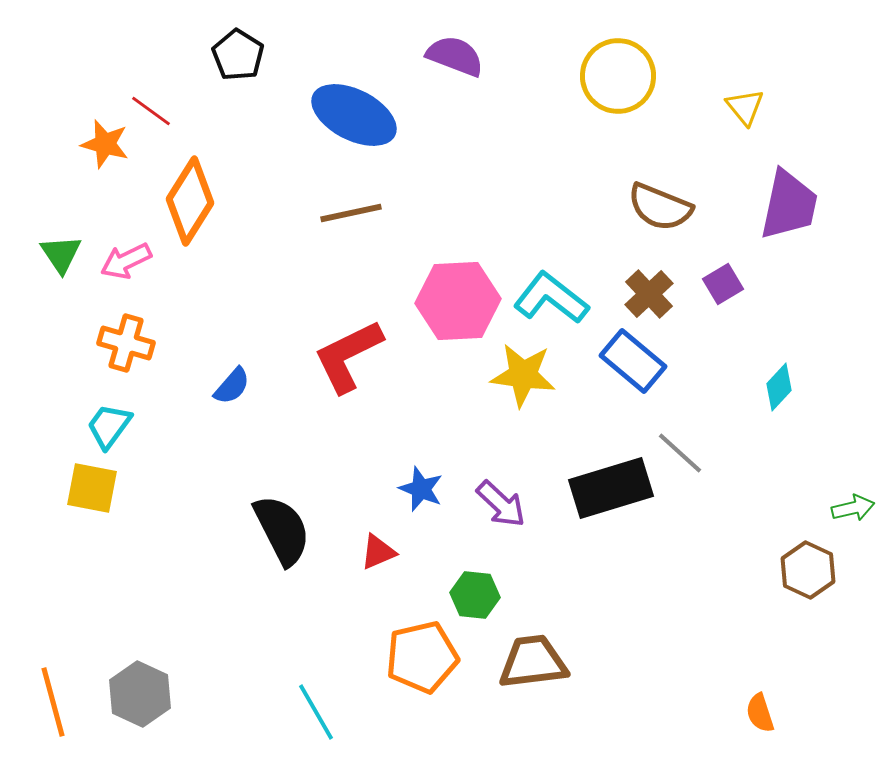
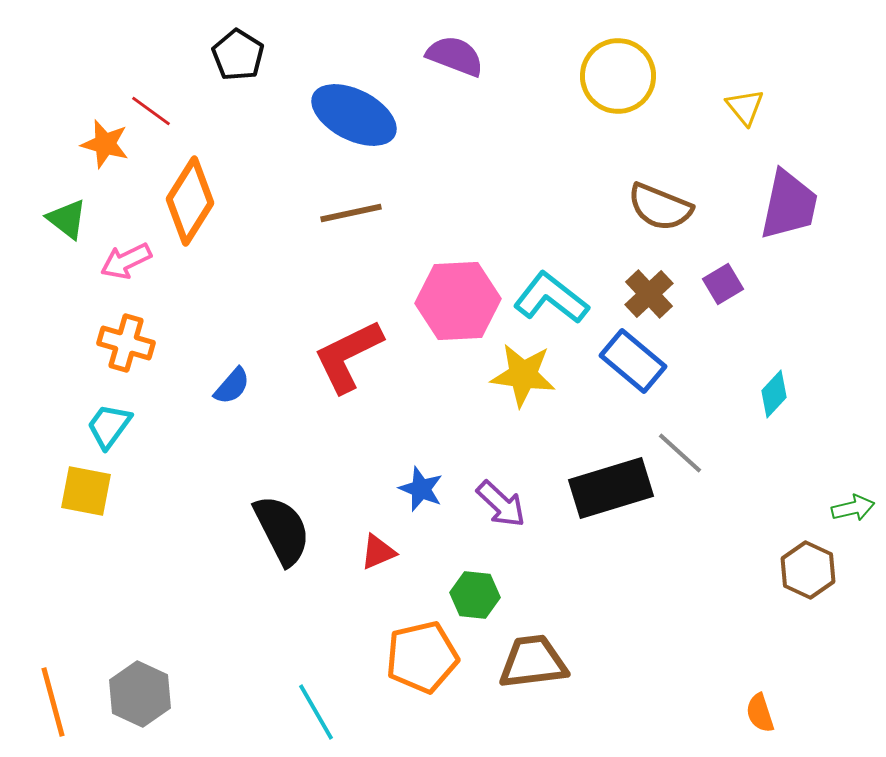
green triangle: moved 6 px right, 35 px up; rotated 18 degrees counterclockwise
cyan diamond: moved 5 px left, 7 px down
yellow square: moved 6 px left, 3 px down
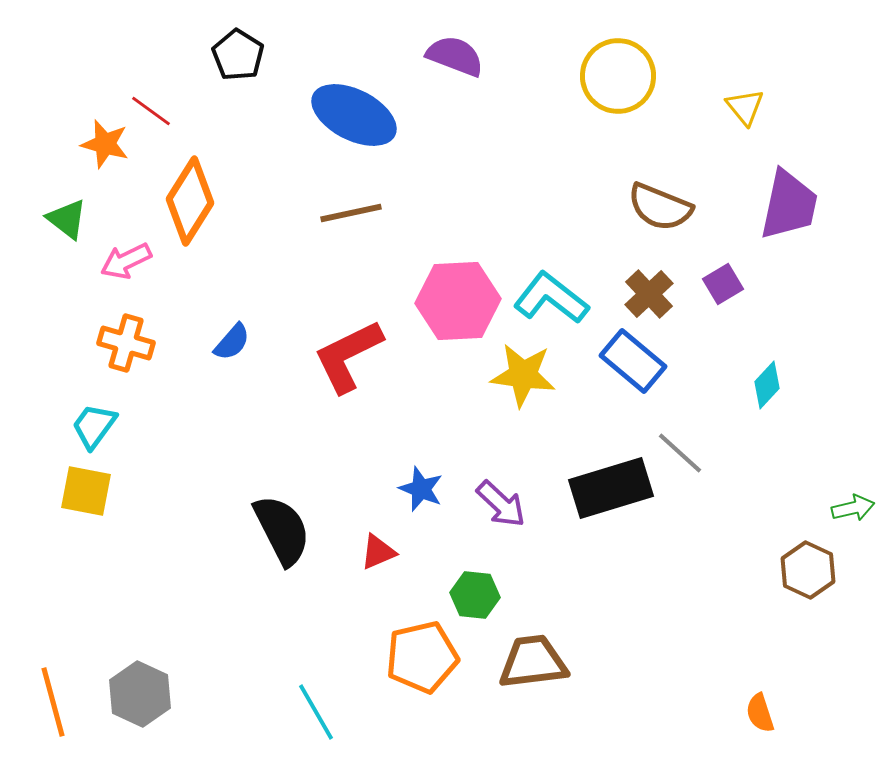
blue semicircle: moved 44 px up
cyan diamond: moved 7 px left, 9 px up
cyan trapezoid: moved 15 px left
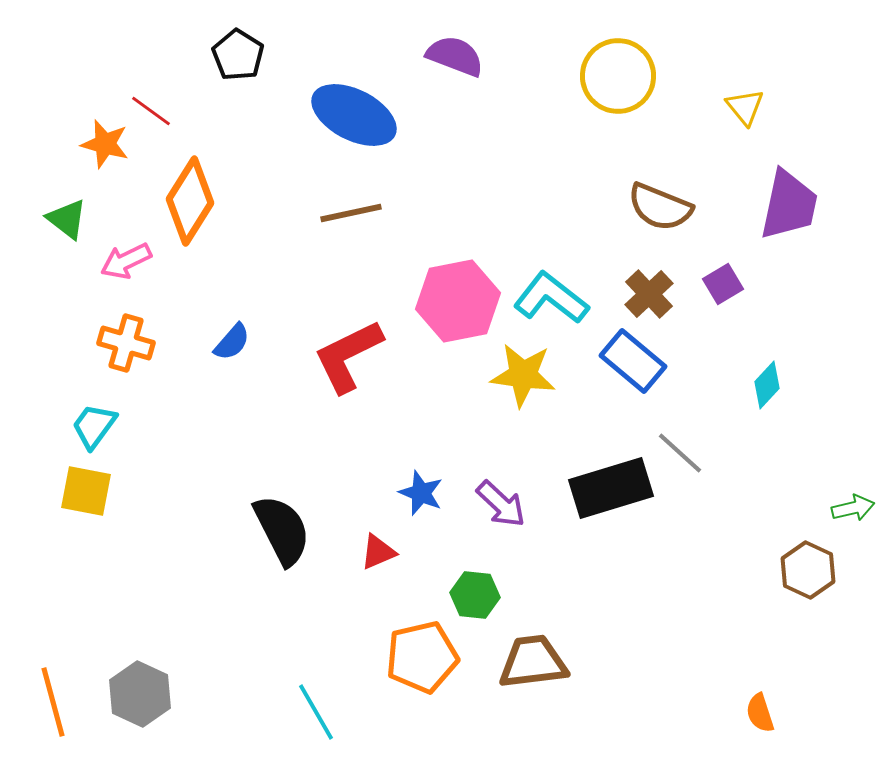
pink hexagon: rotated 8 degrees counterclockwise
blue star: moved 4 px down
